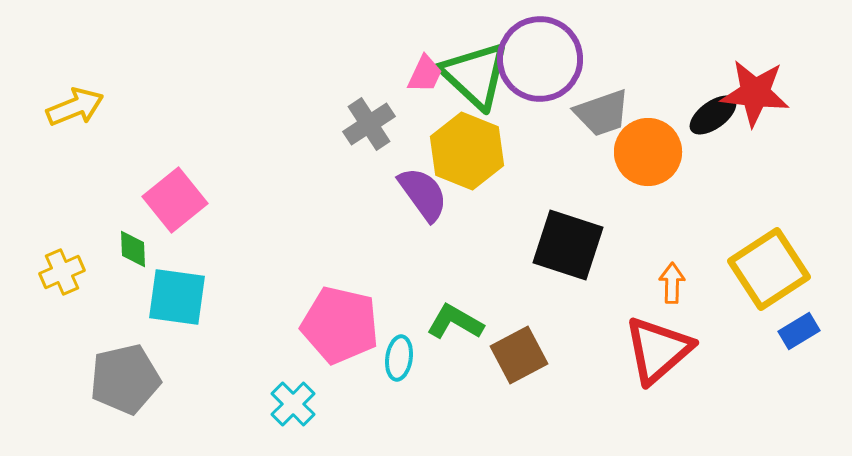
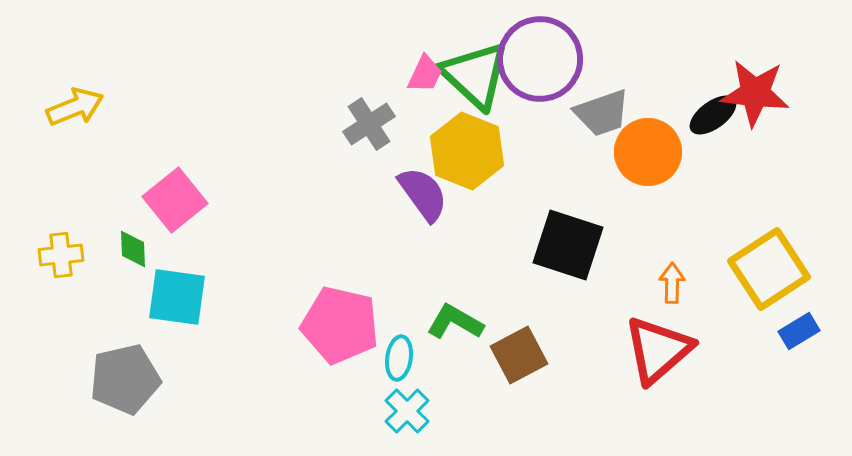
yellow cross: moved 1 px left, 17 px up; rotated 18 degrees clockwise
cyan cross: moved 114 px right, 7 px down
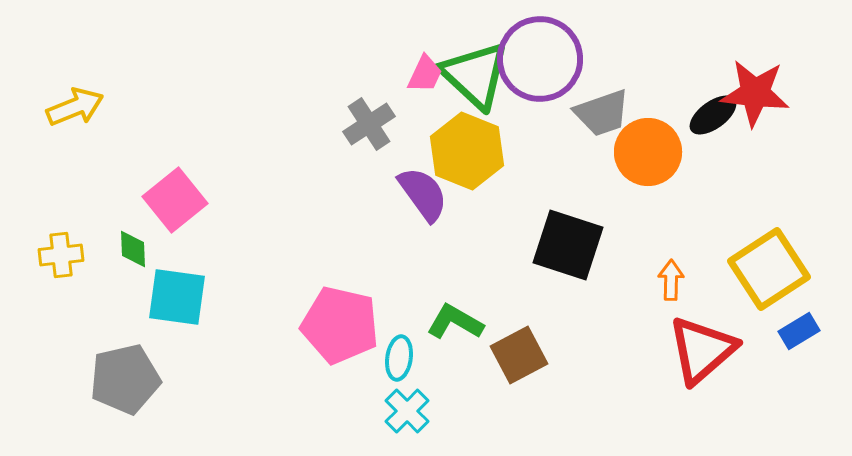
orange arrow: moved 1 px left, 3 px up
red triangle: moved 44 px right
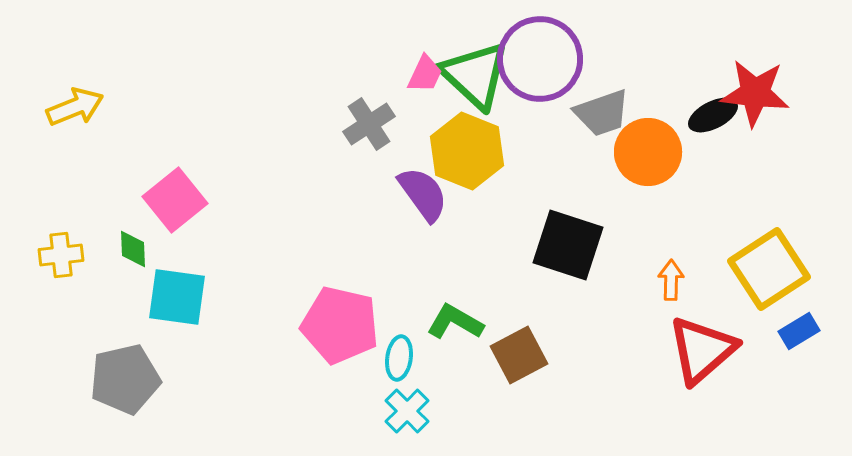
black ellipse: rotated 9 degrees clockwise
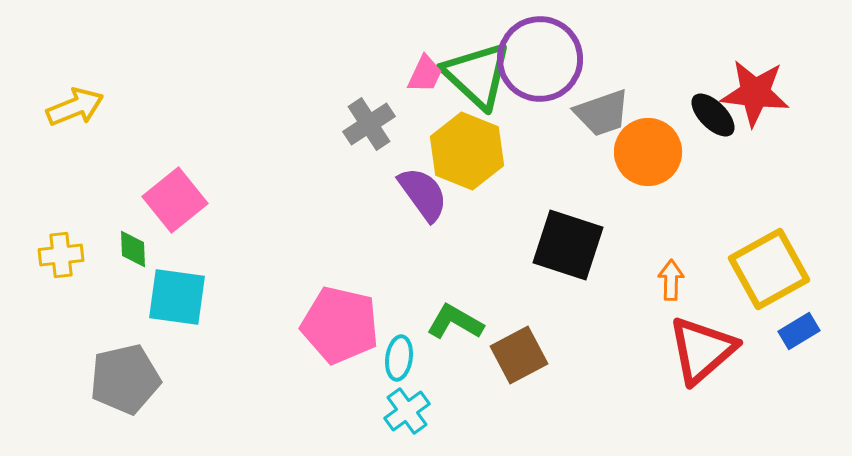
green triangle: moved 2 px right
black ellipse: rotated 72 degrees clockwise
yellow square: rotated 4 degrees clockwise
cyan cross: rotated 9 degrees clockwise
